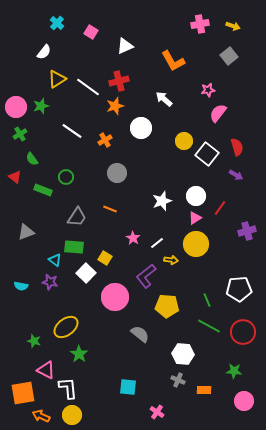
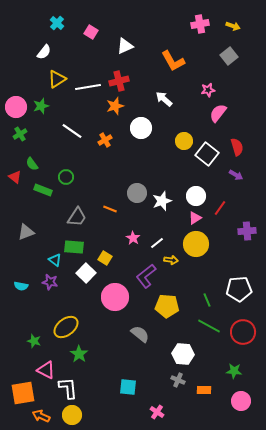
white line at (88, 87): rotated 45 degrees counterclockwise
green semicircle at (32, 159): moved 5 px down
gray circle at (117, 173): moved 20 px right, 20 px down
purple cross at (247, 231): rotated 12 degrees clockwise
pink circle at (244, 401): moved 3 px left
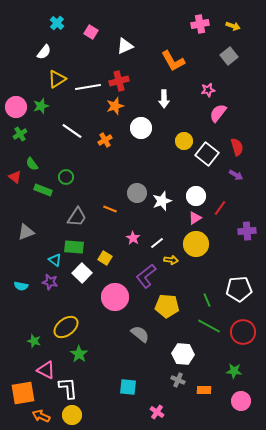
white arrow at (164, 99): rotated 132 degrees counterclockwise
white square at (86, 273): moved 4 px left
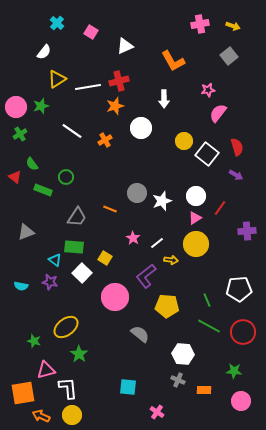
pink triangle at (46, 370): rotated 42 degrees counterclockwise
